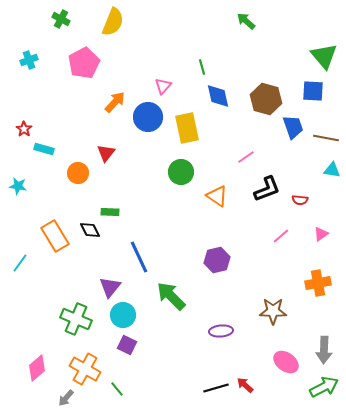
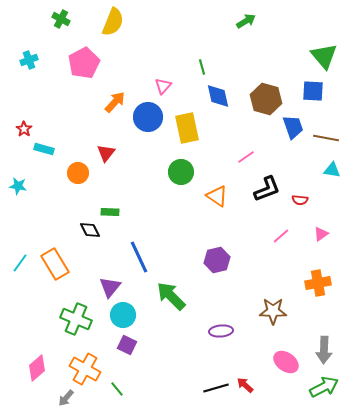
green arrow at (246, 21): rotated 108 degrees clockwise
orange rectangle at (55, 236): moved 28 px down
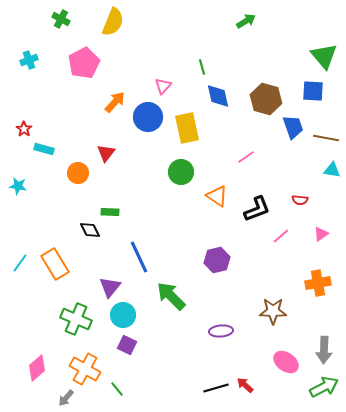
black L-shape at (267, 189): moved 10 px left, 20 px down
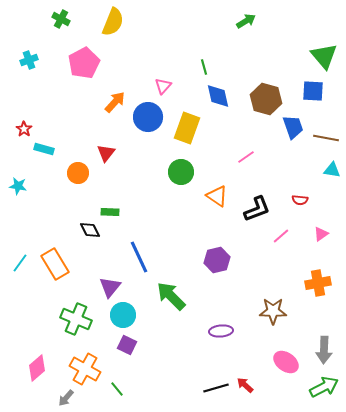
green line at (202, 67): moved 2 px right
yellow rectangle at (187, 128): rotated 32 degrees clockwise
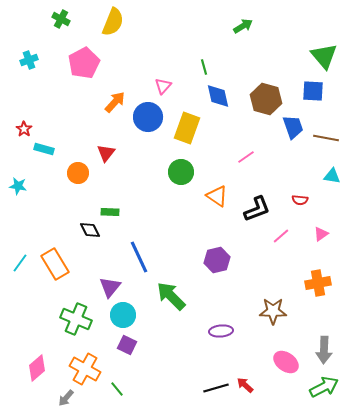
green arrow at (246, 21): moved 3 px left, 5 px down
cyan triangle at (332, 170): moved 6 px down
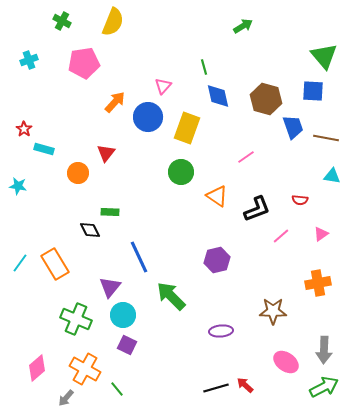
green cross at (61, 19): moved 1 px right, 2 px down
pink pentagon at (84, 63): rotated 20 degrees clockwise
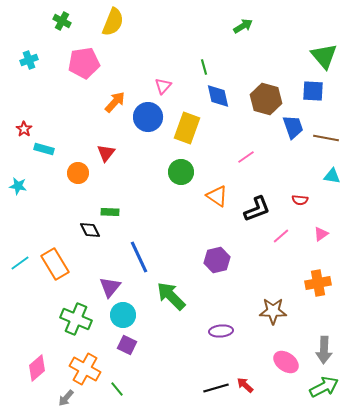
cyan line at (20, 263): rotated 18 degrees clockwise
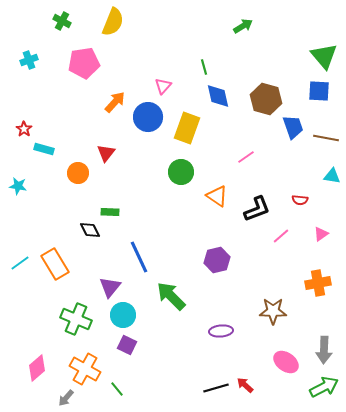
blue square at (313, 91): moved 6 px right
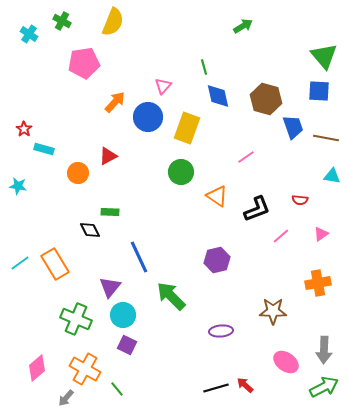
cyan cross at (29, 60): moved 26 px up; rotated 36 degrees counterclockwise
red triangle at (106, 153): moved 2 px right, 3 px down; rotated 24 degrees clockwise
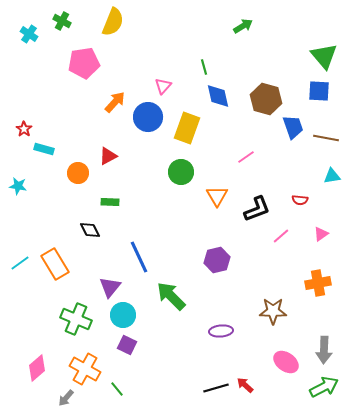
cyan triangle at (332, 176): rotated 18 degrees counterclockwise
orange triangle at (217, 196): rotated 25 degrees clockwise
green rectangle at (110, 212): moved 10 px up
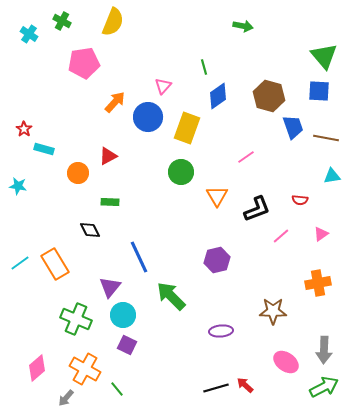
green arrow at (243, 26): rotated 42 degrees clockwise
blue diamond at (218, 96): rotated 68 degrees clockwise
brown hexagon at (266, 99): moved 3 px right, 3 px up
